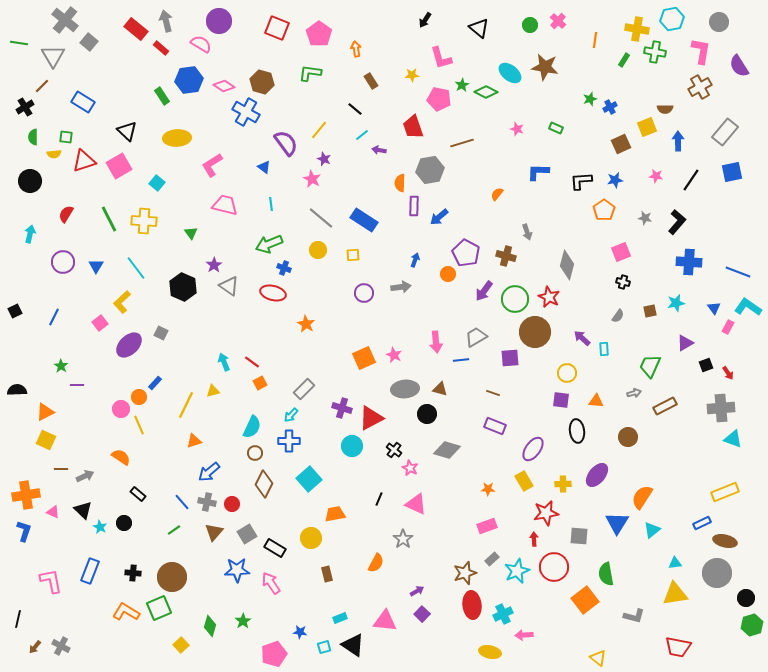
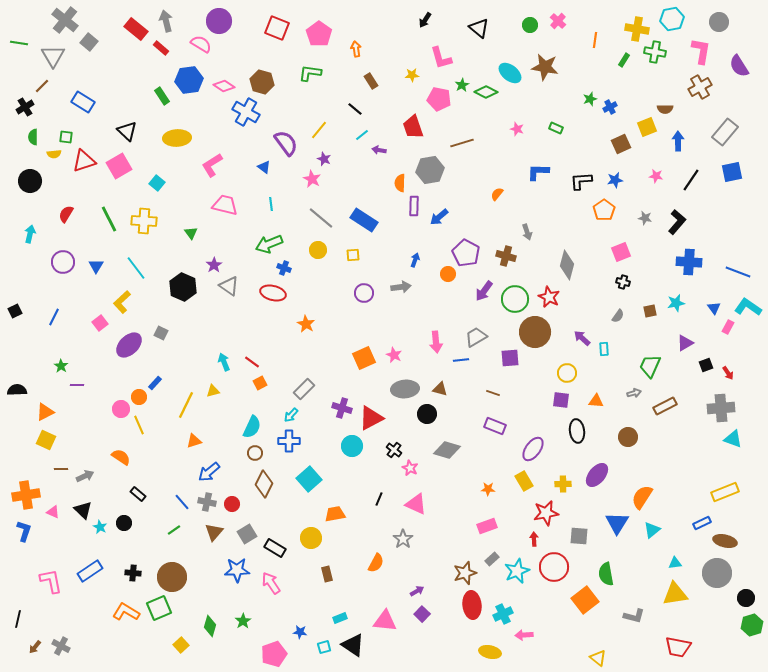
blue rectangle at (90, 571): rotated 35 degrees clockwise
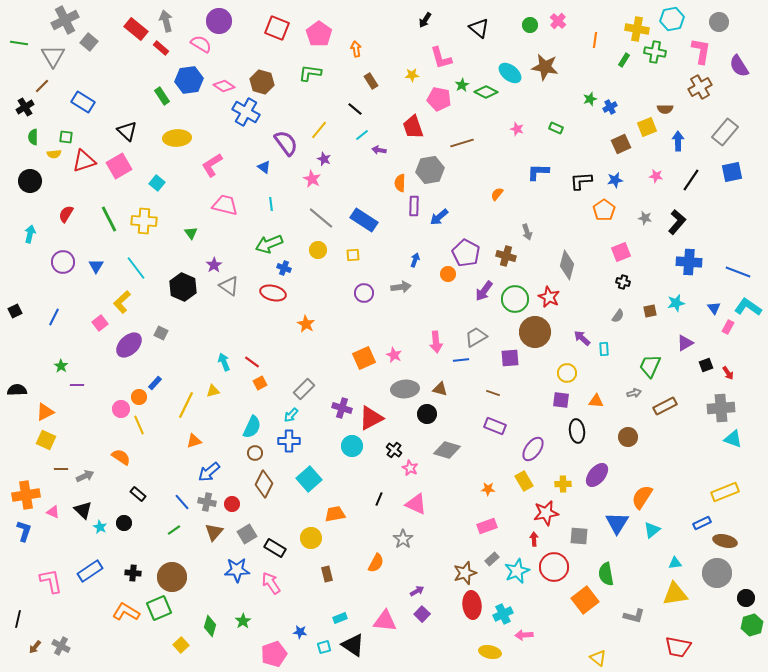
gray cross at (65, 20): rotated 24 degrees clockwise
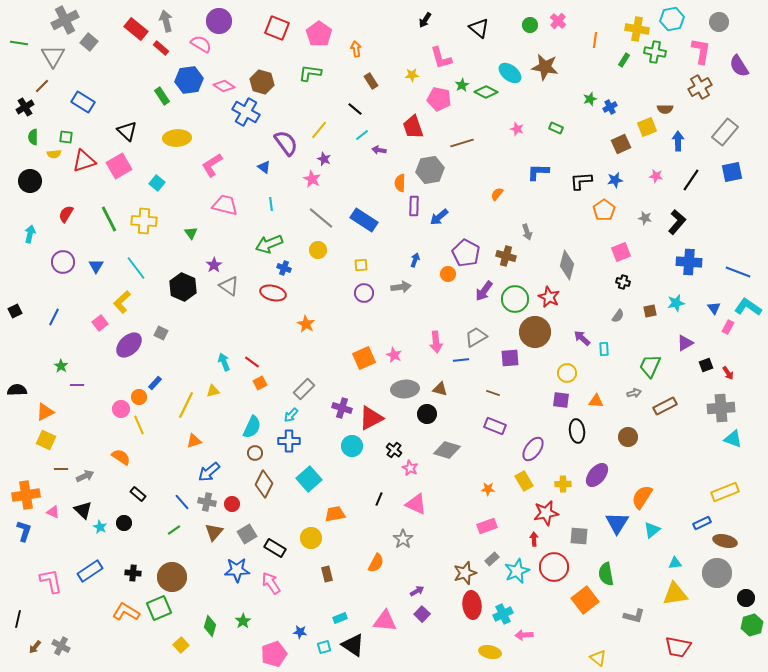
yellow square at (353, 255): moved 8 px right, 10 px down
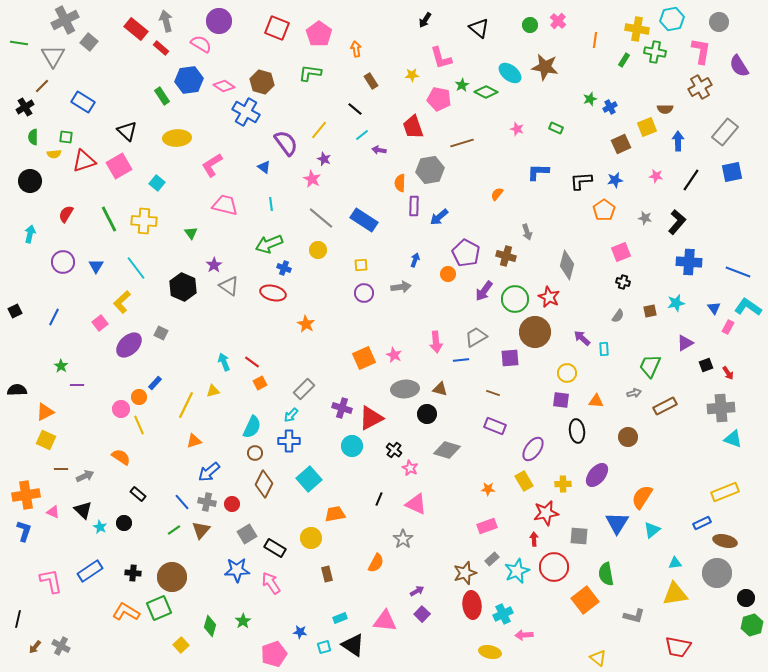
brown triangle at (214, 532): moved 13 px left, 2 px up
